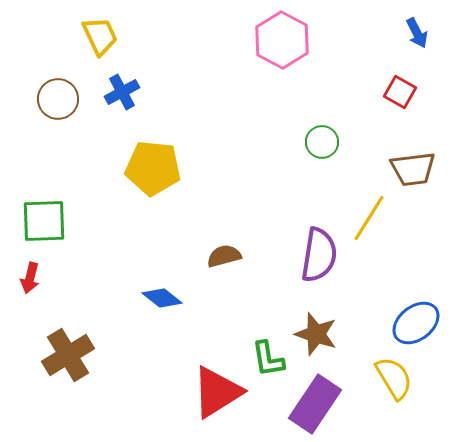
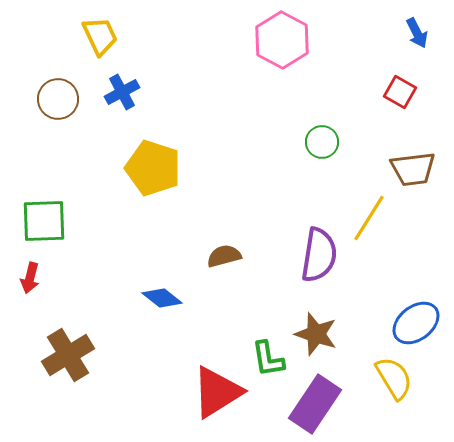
yellow pentagon: rotated 12 degrees clockwise
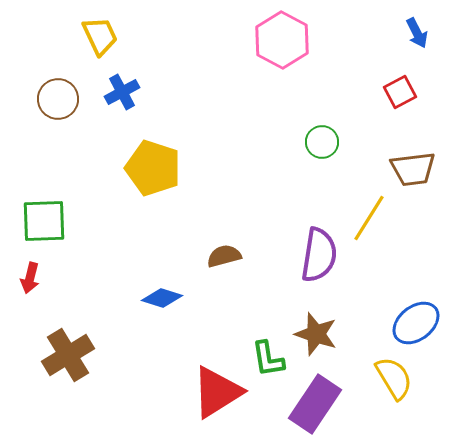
red square: rotated 32 degrees clockwise
blue diamond: rotated 21 degrees counterclockwise
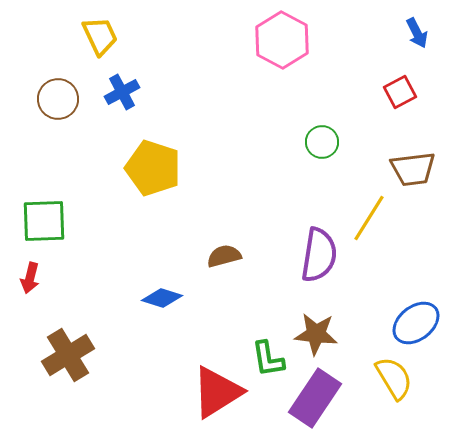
brown star: rotated 12 degrees counterclockwise
purple rectangle: moved 6 px up
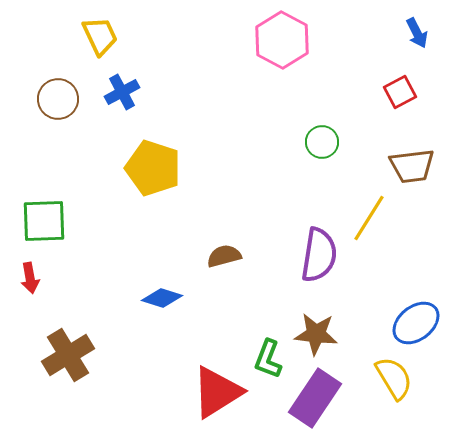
brown trapezoid: moved 1 px left, 3 px up
red arrow: rotated 24 degrees counterclockwise
green L-shape: rotated 30 degrees clockwise
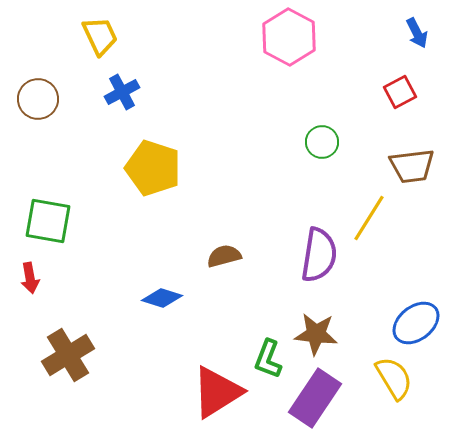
pink hexagon: moved 7 px right, 3 px up
brown circle: moved 20 px left
green square: moved 4 px right; rotated 12 degrees clockwise
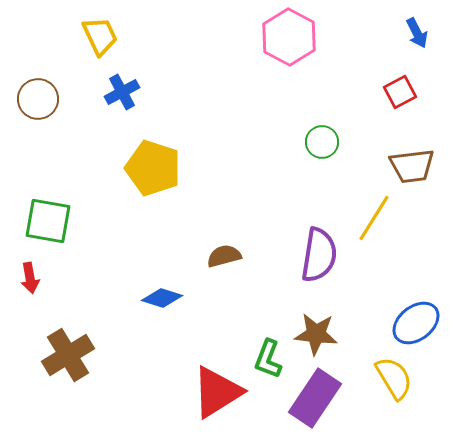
yellow line: moved 5 px right
